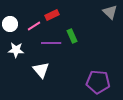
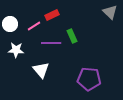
purple pentagon: moved 9 px left, 3 px up
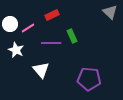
pink line: moved 6 px left, 2 px down
white star: rotated 21 degrees clockwise
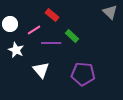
red rectangle: rotated 64 degrees clockwise
pink line: moved 6 px right, 2 px down
green rectangle: rotated 24 degrees counterclockwise
purple pentagon: moved 6 px left, 5 px up
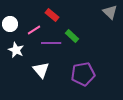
purple pentagon: rotated 15 degrees counterclockwise
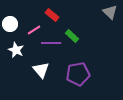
purple pentagon: moved 5 px left
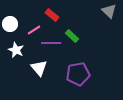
gray triangle: moved 1 px left, 1 px up
white triangle: moved 2 px left, 2 px up
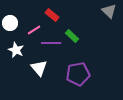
white circle: moved 1 px up
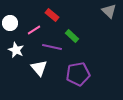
purple line: moved 1 px right, 4 px down; rotated 12 degrees clockwise
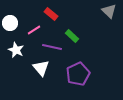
red rectangle: moved 1 px left, 1 px up
white triangle: moved 2 px right
purple pentagon: rotated 15 degrees counterclockwise
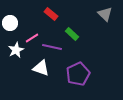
gray triangle: moved 4 px left, 3 px down
pink line: moved 2 px left, 8 px down
green rectangle: moved 2 px up
white star: rotated 21 degrees clockwise
white triangle: rotated 30 degrees counterclockwise
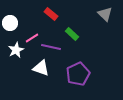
purple line: moved 1 px left
